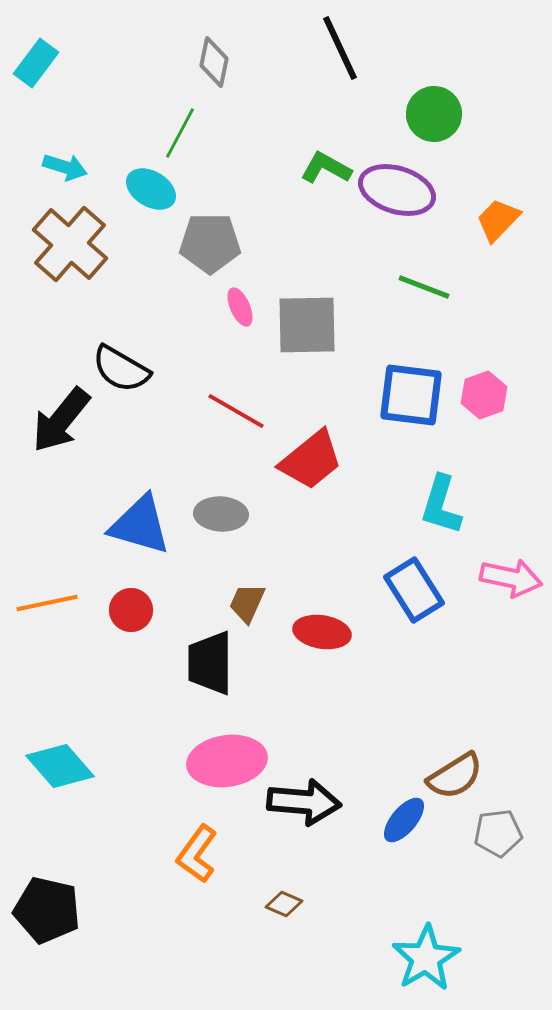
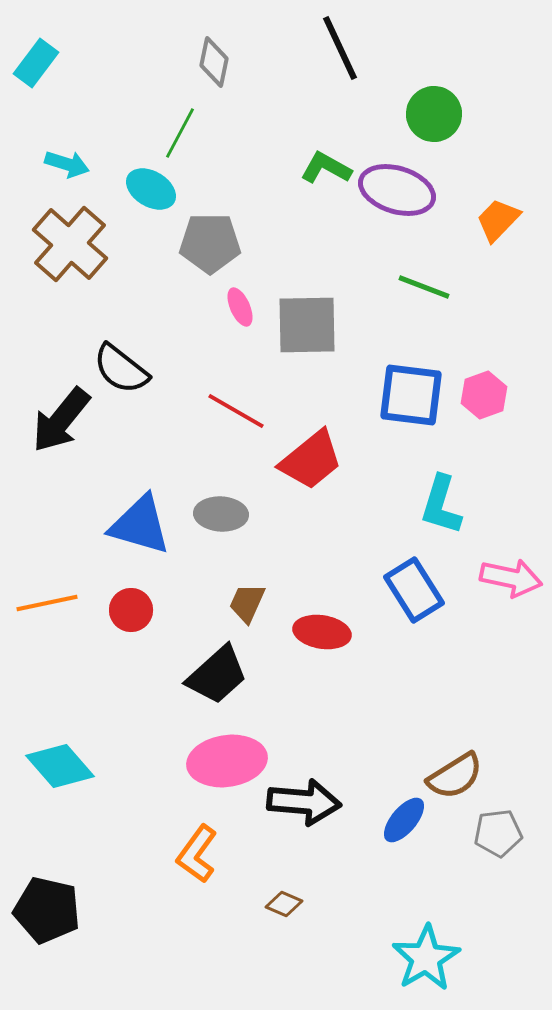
cyan arrow at (65, 167): moved 2 px right, 3 px up
black semicircle at (121, 369): rotated 8 degrees clockwise
black trapezoid at (210, 663): moved 7 px right, 12 px down; rotated 132 degrees counterclockwise
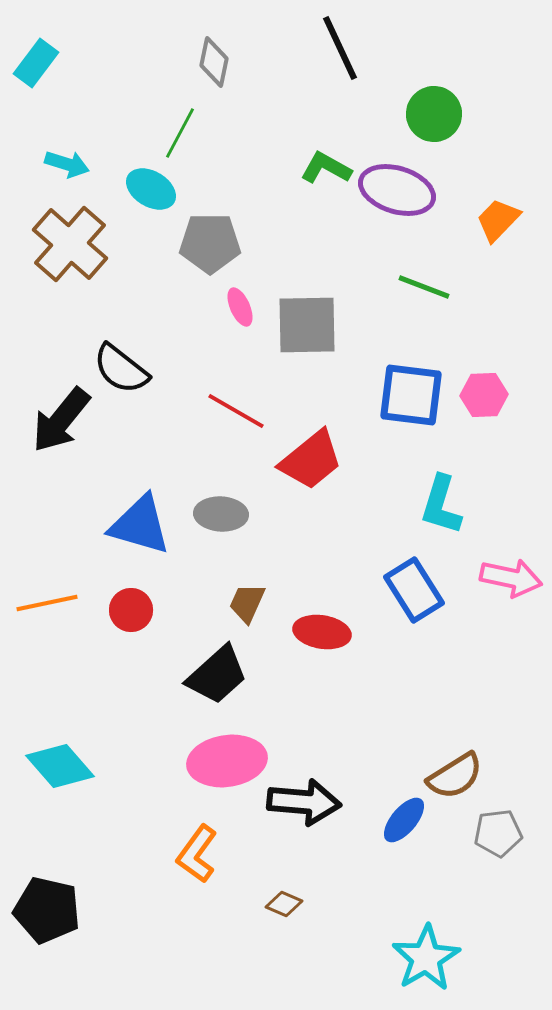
pink hexagon at (484, 395): rotated 18 degrees clockwise
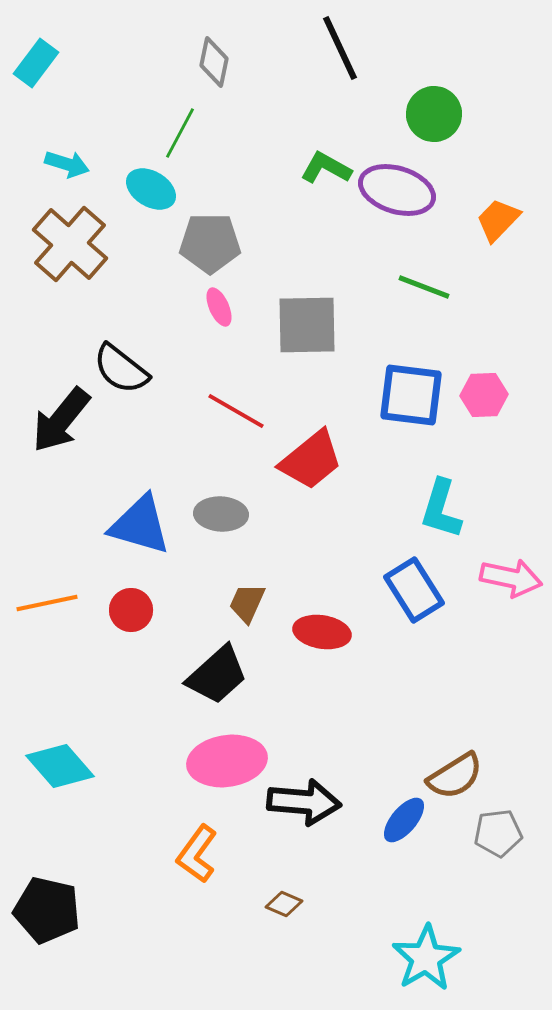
pink ellipse at (240, 307): moved 21 px left
cyan L-shape at (441, 505): moved 4 px down
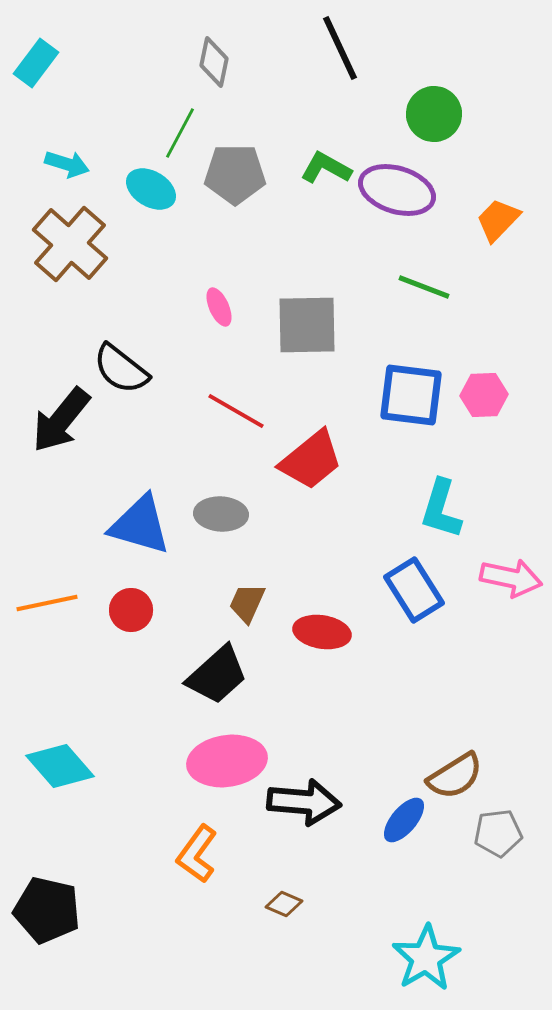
gray pentagon at (210, 243): moved 25 px right, 69 px up
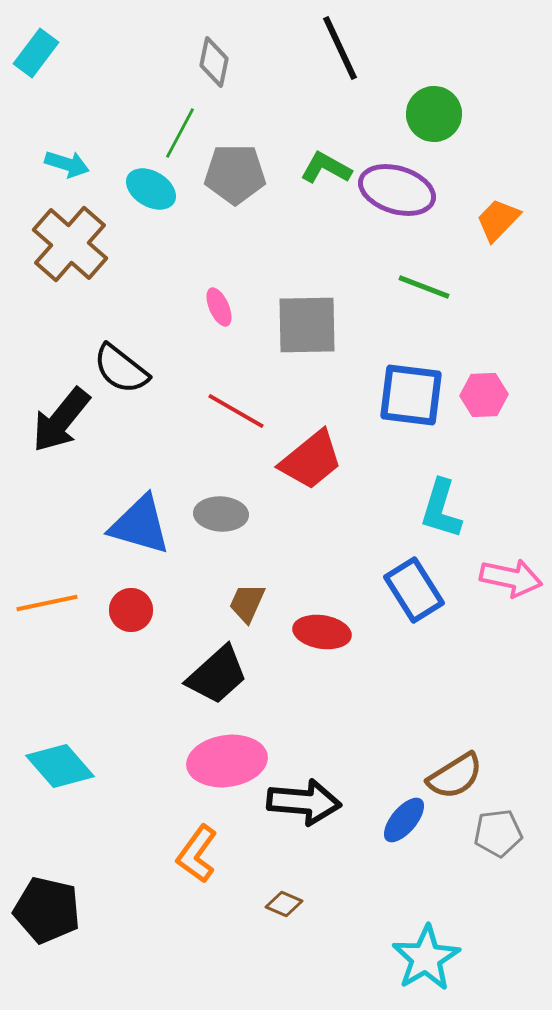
cyan rectangle at (36, 63): moved 10 px up
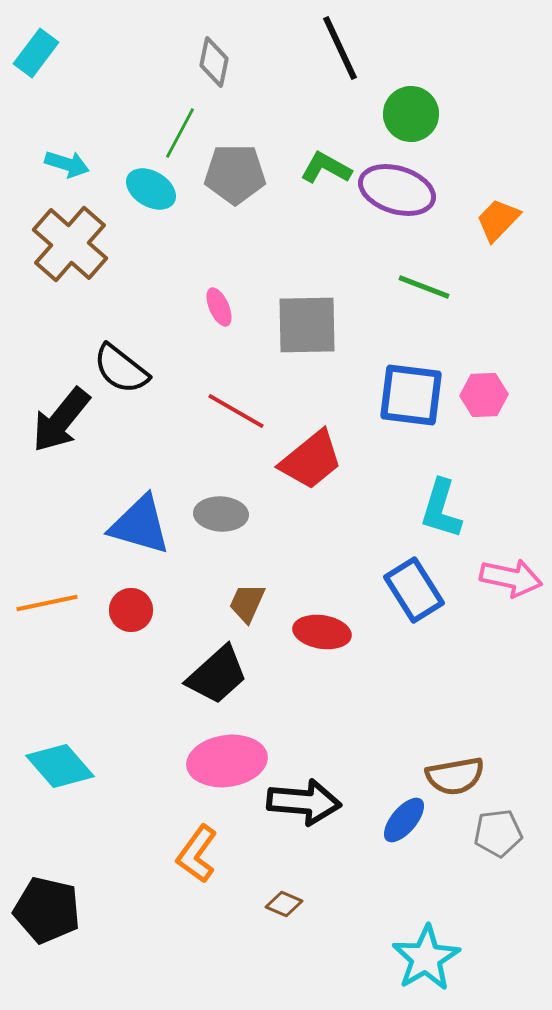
green circle at (434, 114): moved 23 px left
brown semicircle at (455, 776): rotated 22 degrees clockwise
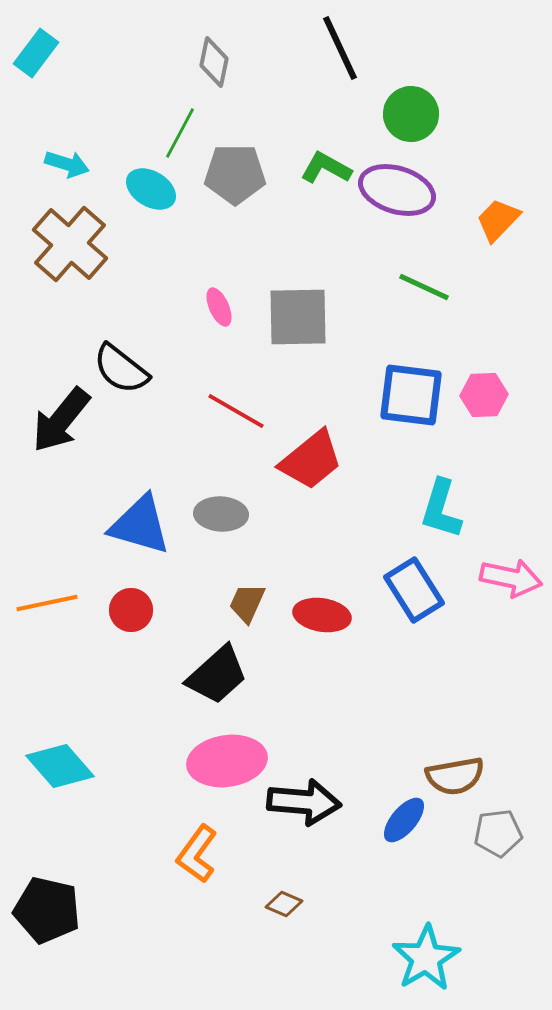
green line at (424, 287): rotated 4 degrees clockwise
gray square at (307, 325): moved 9 px left, 8 px up
red ellipse at (322, 632): moved 17 px up
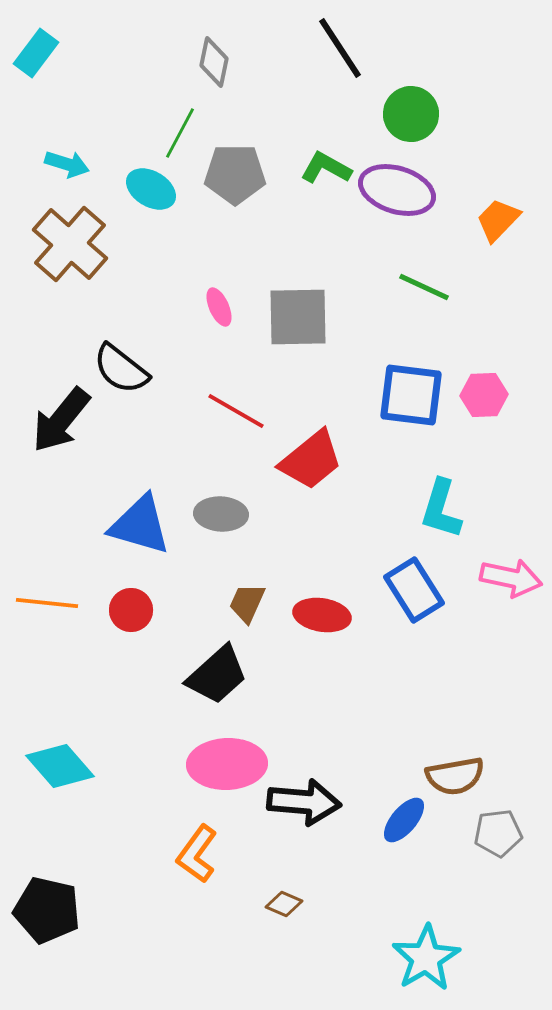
black line at (340, 48): rotated 8 degrees counterclockwise
orange line at (47, 603): rotated 18 degrees clockwise
pink ellipse at (227, 761): moved 3 px down; rotated 6 degrees clockwise
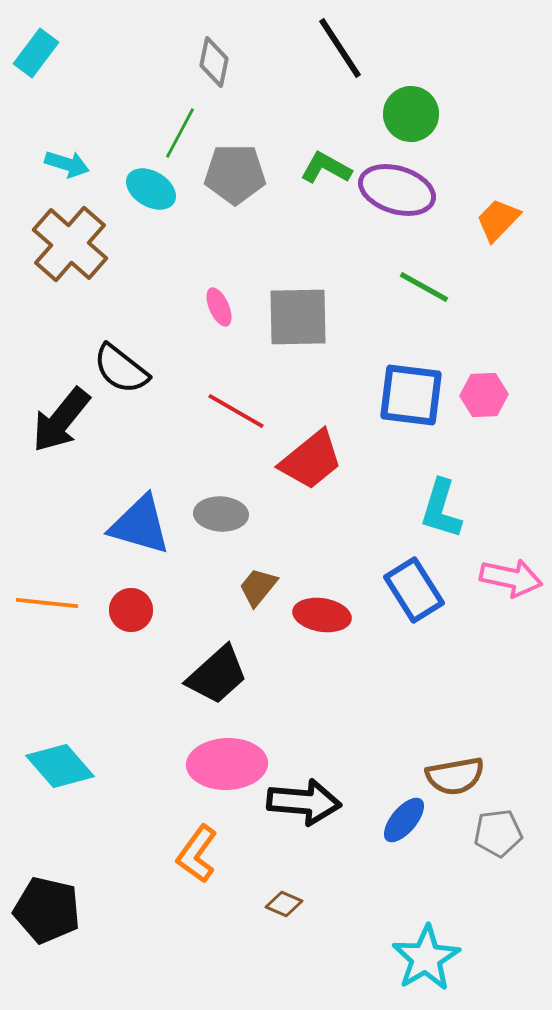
green line at (424, 287): rotated 4 degrees clockwise
brown trapezoid at (247, 603): moved 11 px right, 16 px up; rotated 15 degrees clockwise
